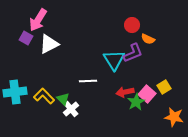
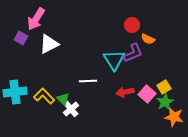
pink arrow: moved 2 px left, 1 px up
purple square: moved 5 px left
green star: moved 29 px right
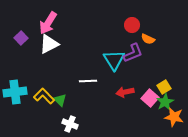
pink arrow: moved 12 px right, 4 px down
purple square: rotated 16 degrees clockwise
pink square: moved 3 px right, 4 px down
green triangle: moved 3 px left, 1 px down
white cross: moved 1 px left, 15 px down; rotated 28 degrees counterclockwise
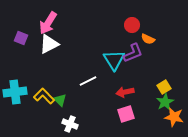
purple square: rotated 24 degrees counterclockwise
white line: rotated 24 degrees counterclockwise
pink square: moved 24 px left, 16 px down; rotated 30 degrees clockwise
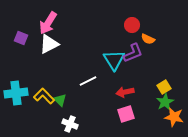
cyan cross: moved 1 px right, 1 px down
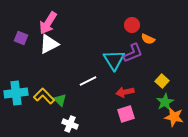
yellow square: moved 2 px left, 6 px up; rotated 16 degrees counterclockwise
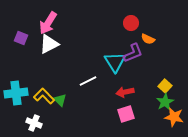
red circle: moved 1 px left, 2 px up
cyan triangle: moved 1 px right, 2 px down
yellow square: moved 3 px right, 5 px down
white cross: moved 36 px left, 1 px up
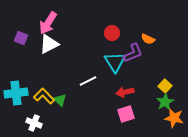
red circle: moved 19 px left, 10 px down
orange star: moved 1 px down
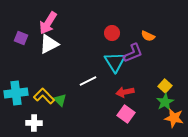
orange semicircle: moved 3 px up
pink square: rotated 36 degrees counterclockwise
white cross: rotated 21 degrees counterclockwise
